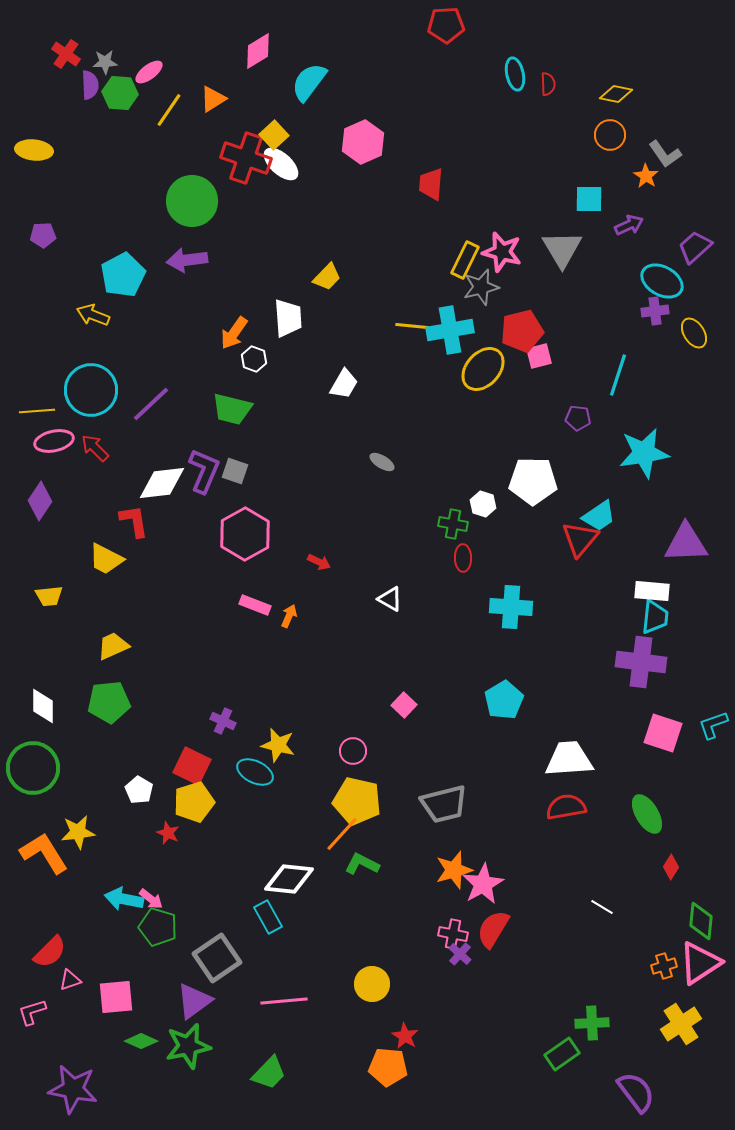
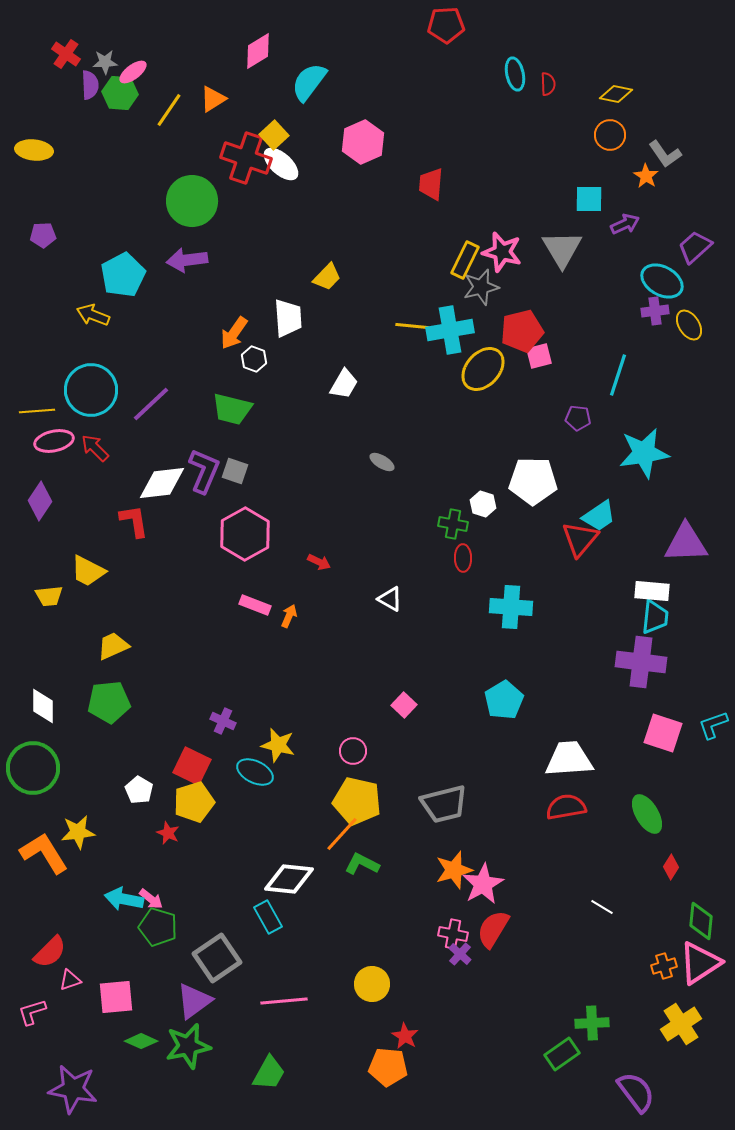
pink ellipse at (149, 72): moved 16 px left
purple arrow at (629, 225): moved 4 px left, 1 px up
yellow ellipse at (694, 333): moved 5 px left, 8 px up
yellow trapezoid at (106, 559): moved 18 px left, 12 px down
green trapezoid at (269, 1073): rotated 15 degrees counterclockwise
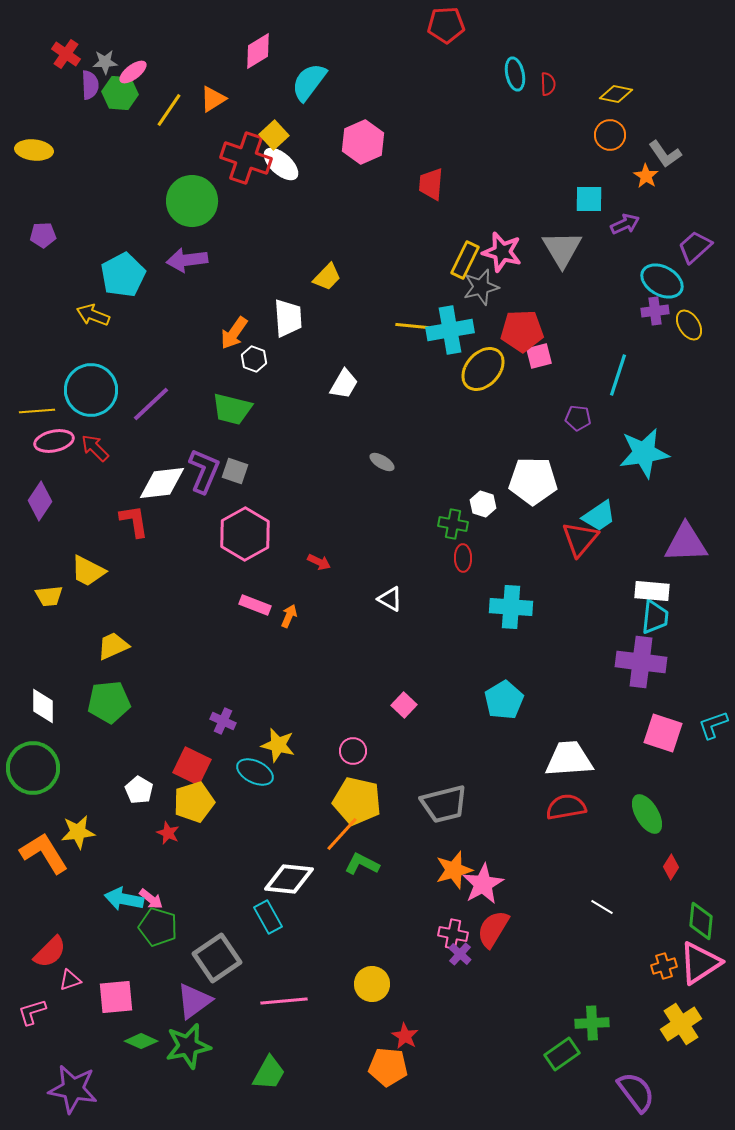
red pentagon at (522, 331): rotated 12 degrees clockwise
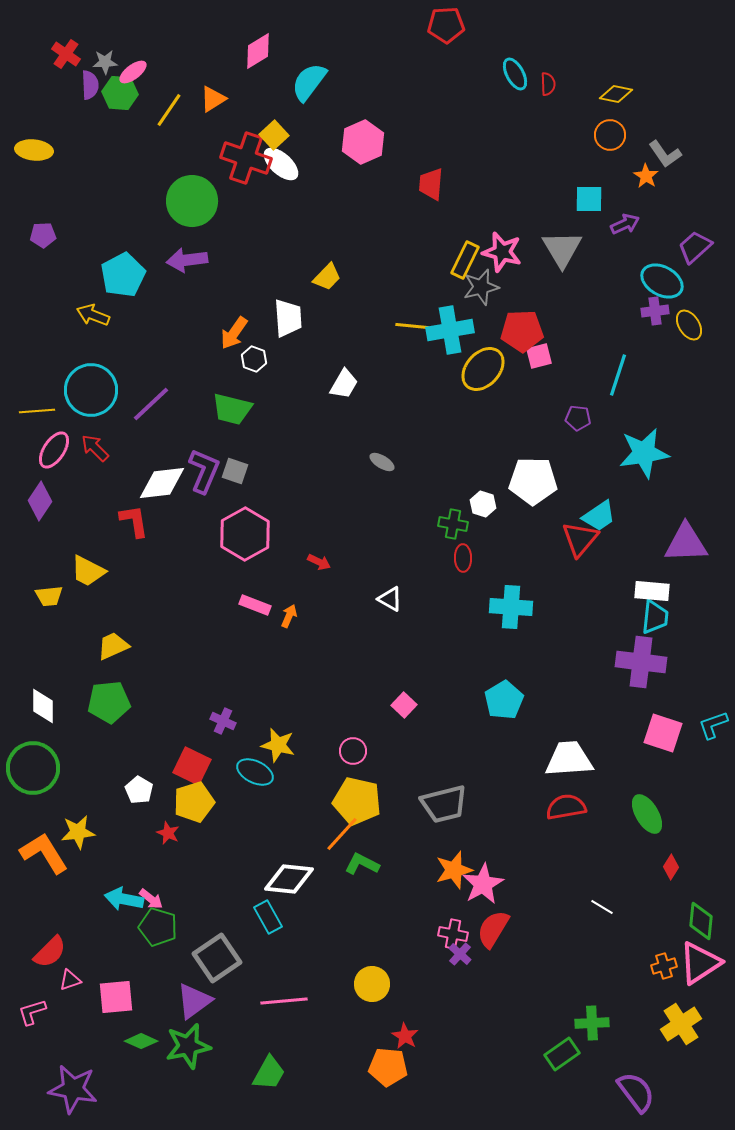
cyan ellipse at (515, 74): rotated 16 degrees counterclockwise
pink ellipse at (54, 441): moved 9 px down; rotated 45 degrees counterclockwise
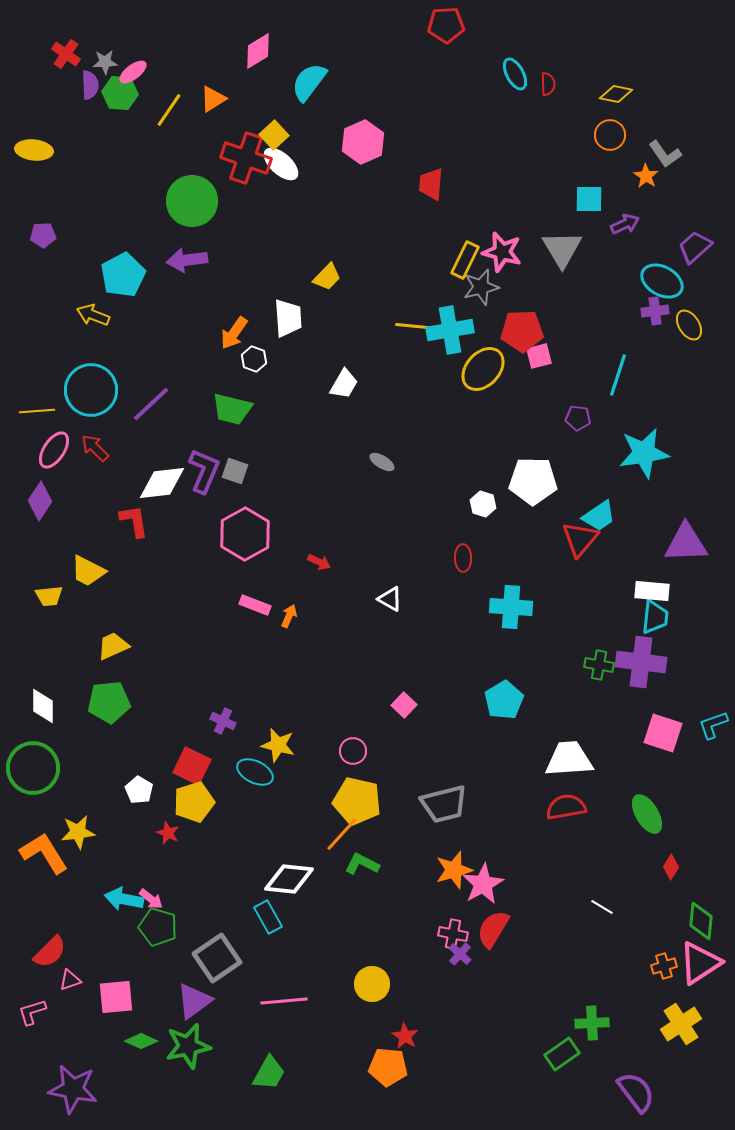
green cross at (453, 524): moved 146 px right, 141 px down
